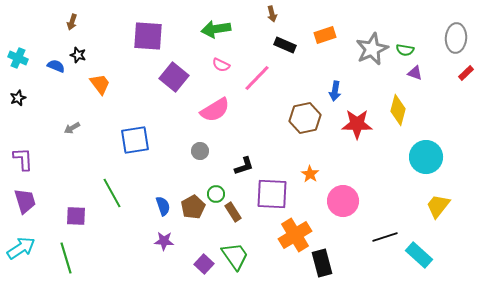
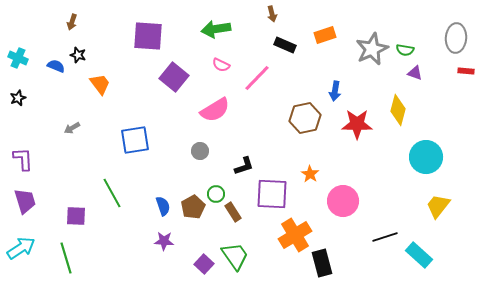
red rectangle at (466, 73): moved 2 px up; rotated 49 degrees clockwise
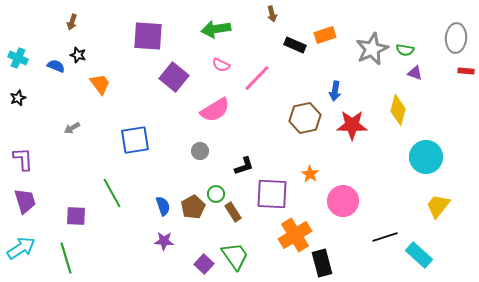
black rectangle at (285, 45): moved 10 px right
red star at (357, 124): moved 5 px left, 1 px down
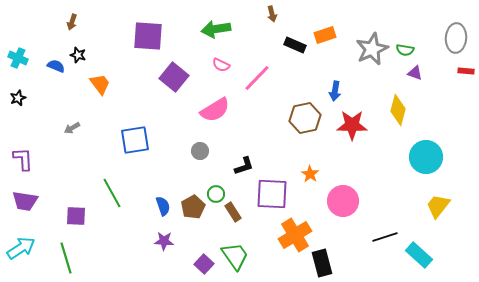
purple trapezoid at (25, 201): rotated 116 degrees clockwise
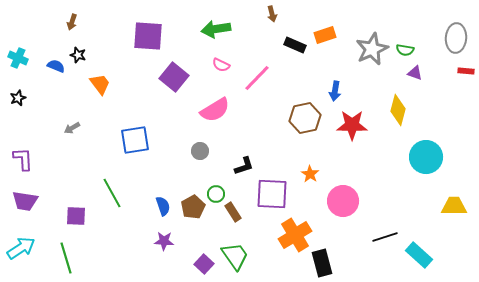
yellow trapezoid at (438, 206): moved 16 px right; rotated 52 degrees clockwise
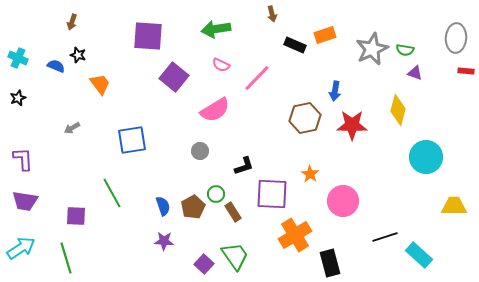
blue square at (135, 140): moved 3 px left
black rectangle at (322, 263): moved 8 px right
